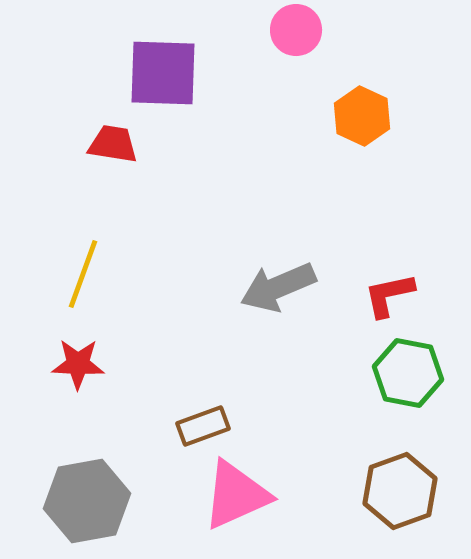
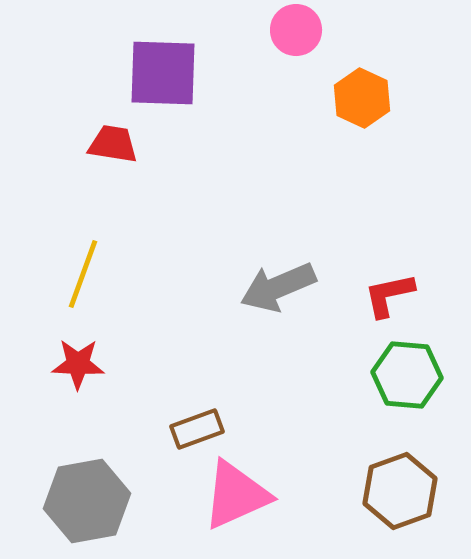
orange hexagon: moved 18 px up
green hexagon: moved 1 px left, 2 px down; rotated 6 degrees counterclockwise
brown rectangle: moved 6 px left, 3 px down
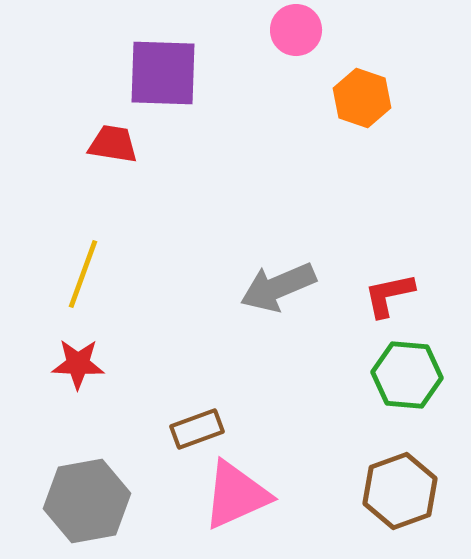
orange hexagon: rotated 6 degrees counterclockwise
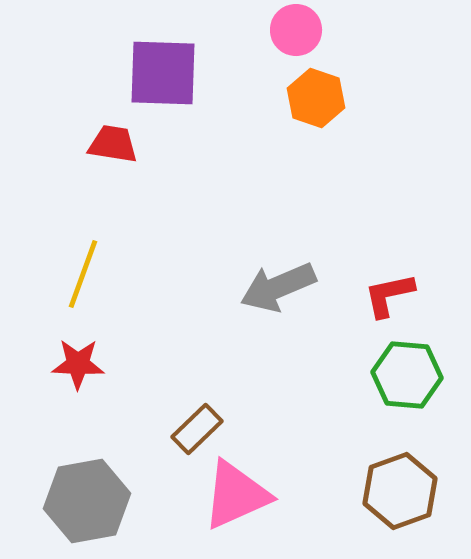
orange hexagon: moved 46 px left
brown rectangle: rotated 24 degrees counterclockwise
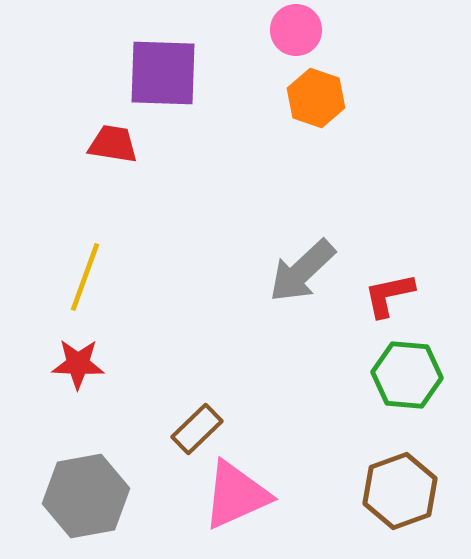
yellow line: moved 2 px right, 3 px down
gray arrow: moved 24 px right, 16 px up; rotated 20 degrees counterclockwise
gray hexagon: moved 1 px left, 5 px up
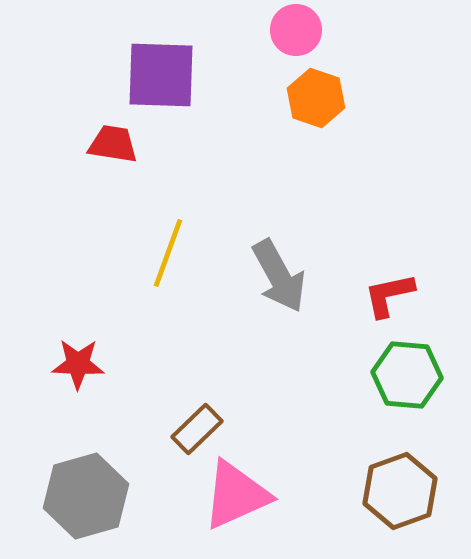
purple square: moved 2 px left, 2 px down
gray arrow: moved 23 px left, 5 px down; rotated 76 degrees counterclockwise
yellow line: moved 83 px right, 24 px up
gray hexagon: rotated 6 degrees counterclockwise
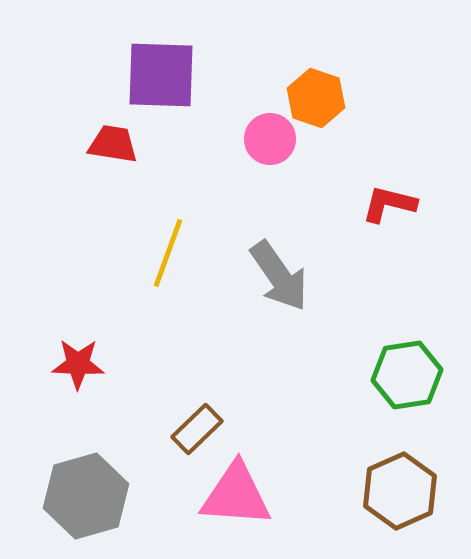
pink circle: moved 26 px left, 109 px down
gray arrow: rotated 6 degrees counterclockwise
red L-shape: moved 91 px up; rotated 26 degrees clockwise
green hexagon: rotated 14 degrees counterclockwise
brown hexagon: rotated 4 degrees counterclockwise
pink triangle: rotated 28 degrees clockwise
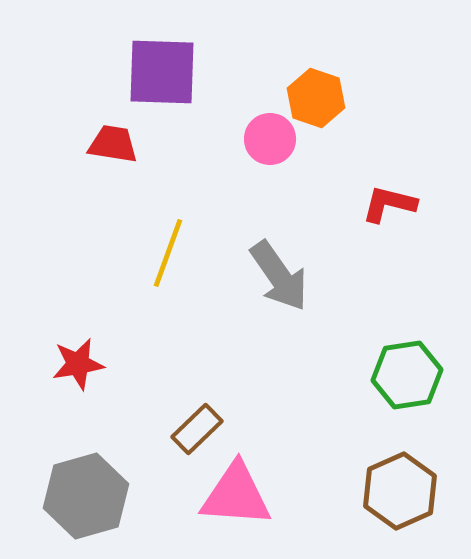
purple square: moved 1 px right, 3 px up
red star: rotated 12 degrees counterclockwise
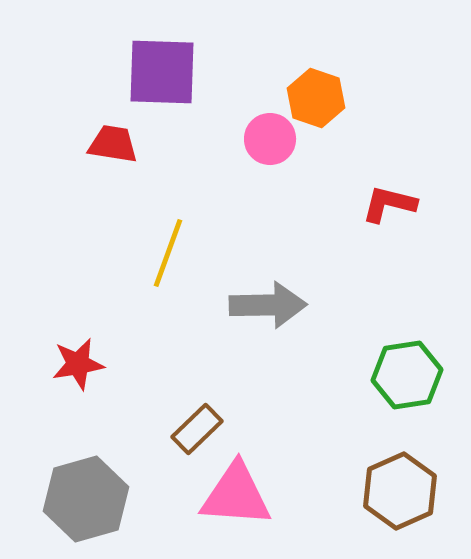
gray arrow: moved 11 px left, 29 px down; rotated 56 degrees counterclockwise
gray hexagon: moved 3 px down
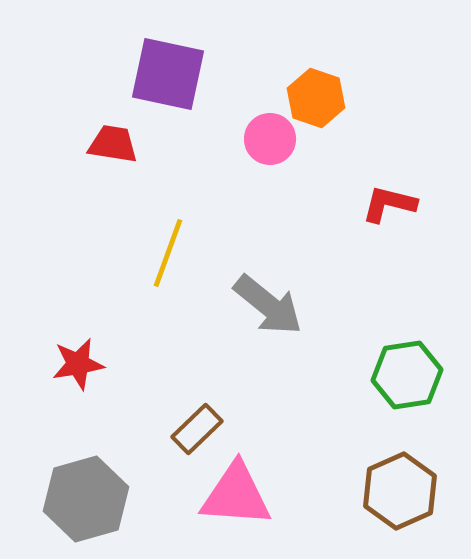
purple square: moved 6 px right, 2 px down; rotated 10 degrees clockwise
gray arrow: rotated 40 degrees clockwise
